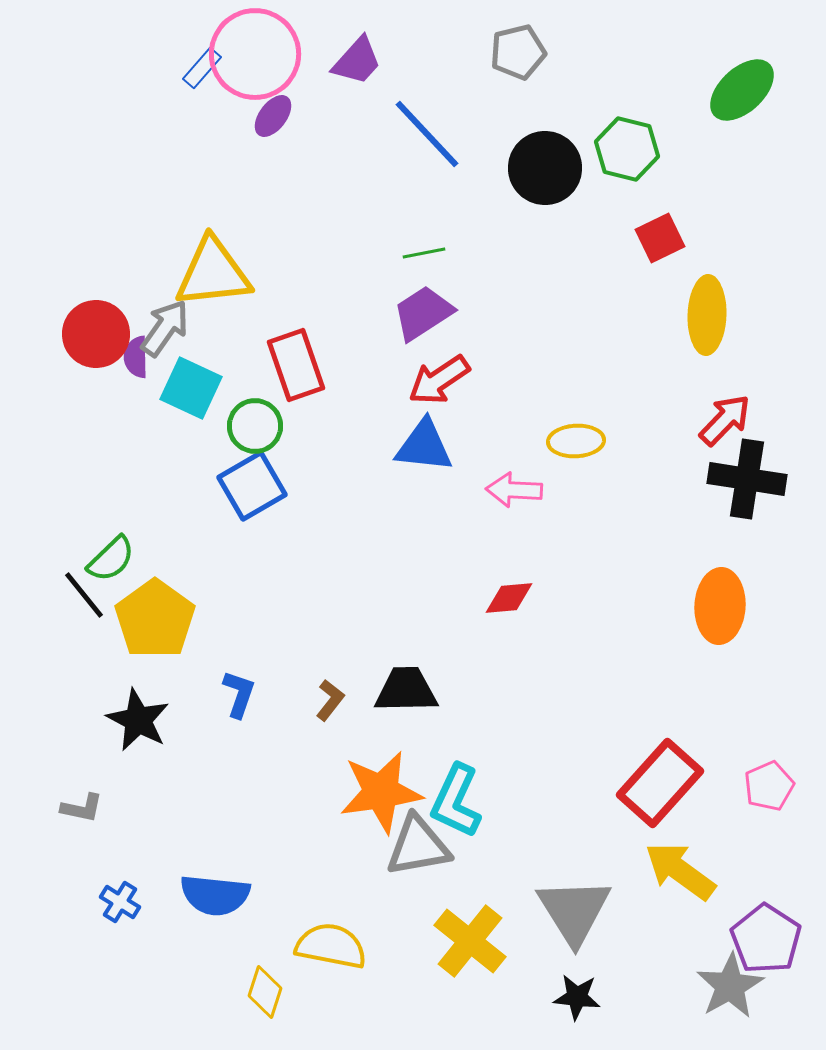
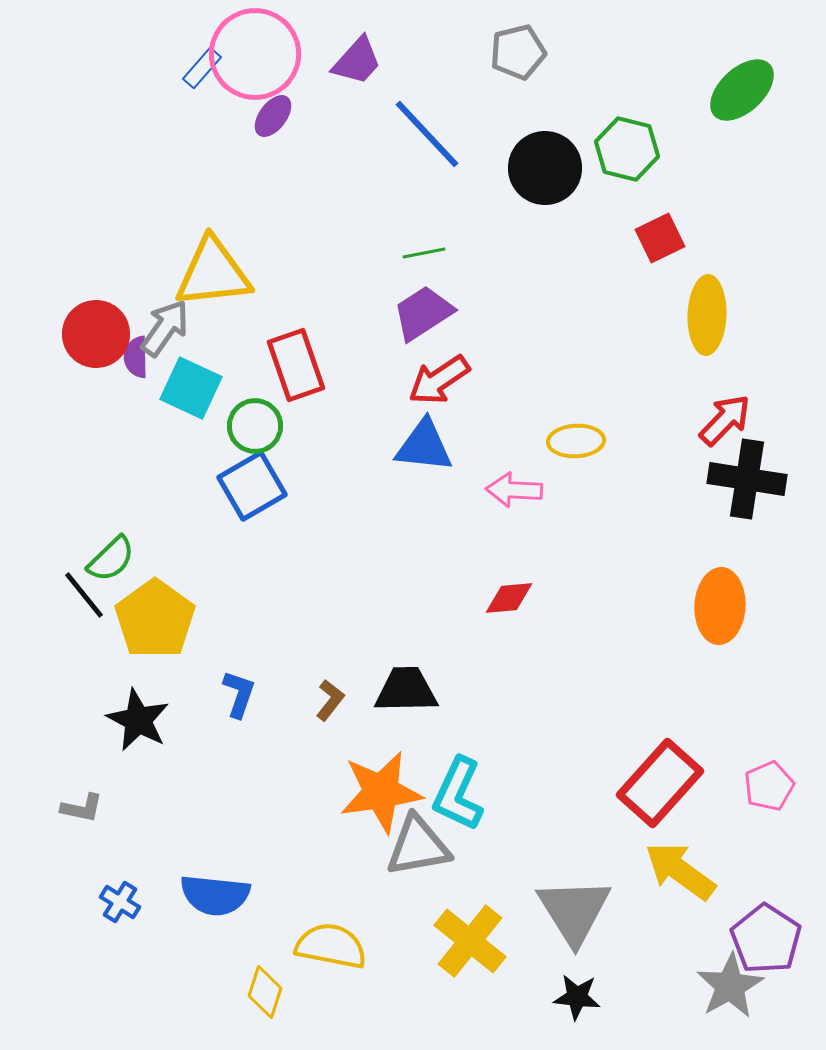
cyan L-shape at (456, 801): moved 2 px right, 7 px up
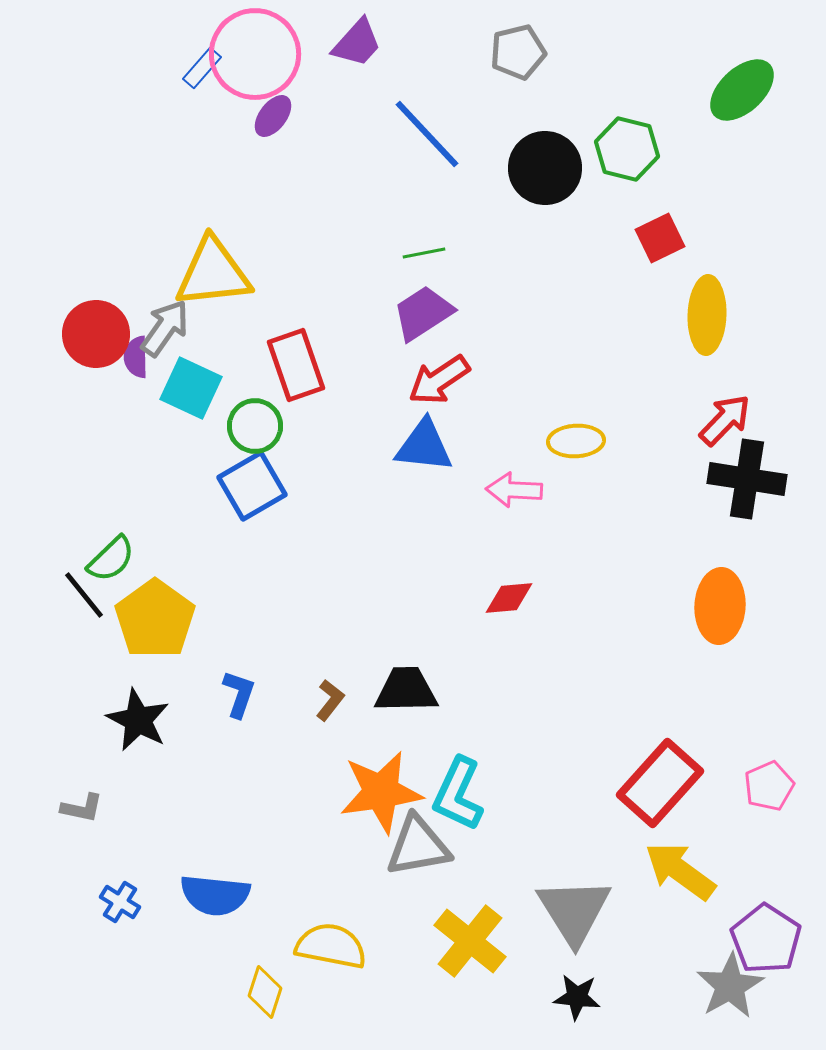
purple trapezoid at (357, 61): moved 18 px up
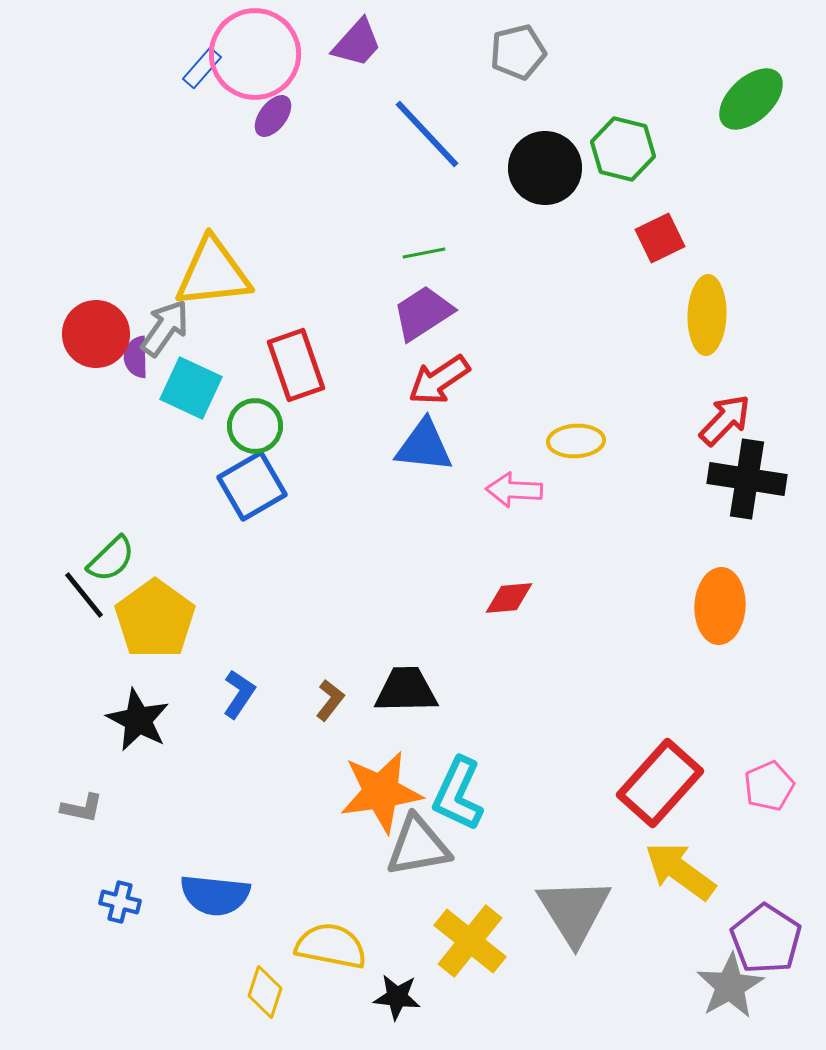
green ellipse at (742, 90): moved 9 px right, 9 px down
green hexagon at (627, 149): moved 4 px left
blue L-shape at (239, 694): rotated 15 degrees clockwise
blue cross at (120, 902): rotated 18 degrees counterclockwise
black star at (577, 997): moved 180 px left
